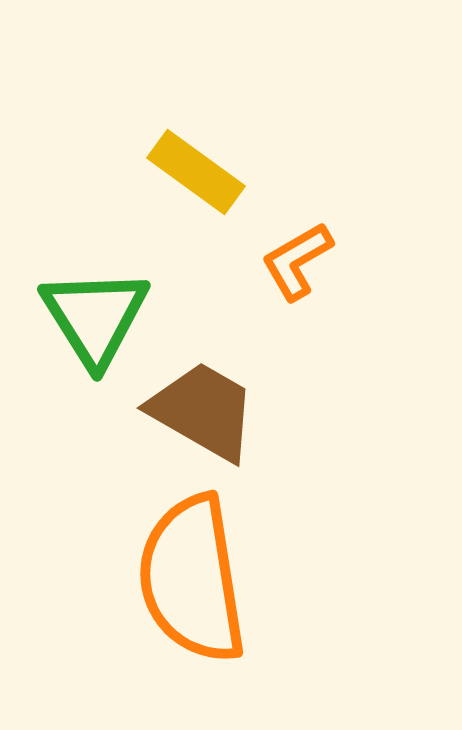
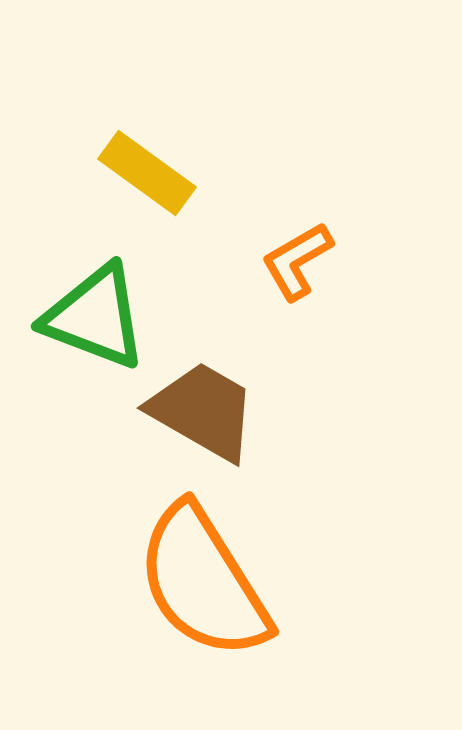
yellow rectangle: moved 49 px left, 1 px down
green triangle: rotated 37 degrees counterclockwise
orange semicircle: moved 11 px right, 3 px down; rotated 23 degrees counterclockwise
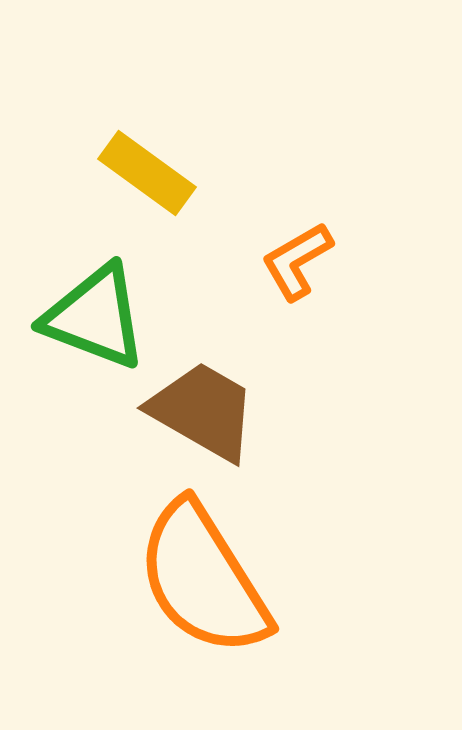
orange semicircle: moved 3 px up
